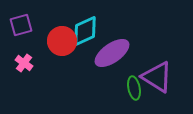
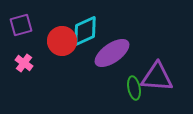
purple triangle: rotated 28 degrees counterclockwise
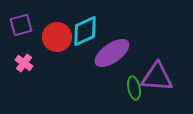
red circle: moved 5 px left, 4 px up
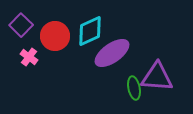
purple square: rotated 30 degrees counterclockwise
cyan diamond: moved 5 px right
red circle: moved 2 px left, 1 px up
pink cross: moved 5 px right, 6 px up
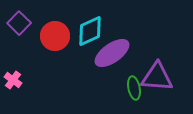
purple square: moved 2 px left, 2 px up
pink cross: moved 16 px left, 23 px down
